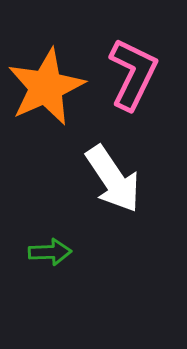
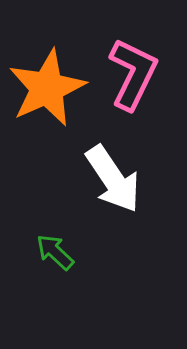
orange star: moved 1 px right, 1 px down
green arrow: moved 5 px right; rotated 135 degrees counterclockwise
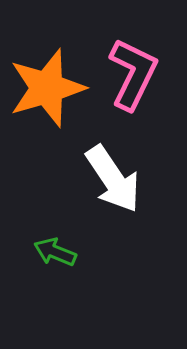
orange star: rotated 8 degrees clockwise
green arrow: rotated 21 degrees counterclockwise
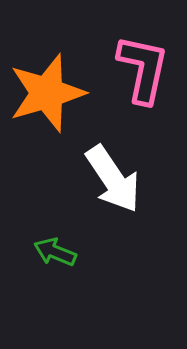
pink L-shape: moved 10 px right, 5 px up; rotated 14 degrees counterclockwise
orange star: moved 5 px down
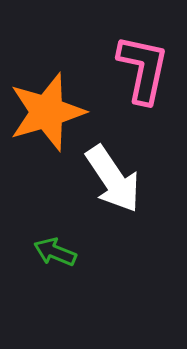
orange star: moved 19 px down
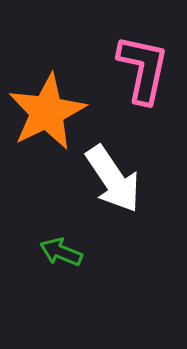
orange star: rotated 10 degrees counterclockwise
green arrow: moved 6 px right
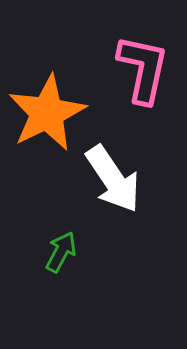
orange star: moved 1 px down
green arrow: rotated 96 degrees clockwise
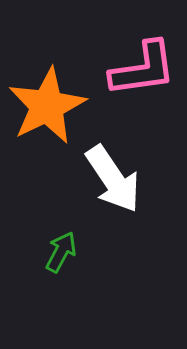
pink L-shape: rotated 70 degrees clockwise
orange star: moved 7 px up
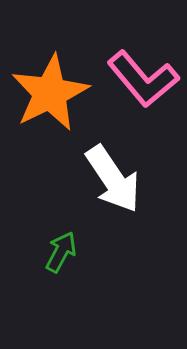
pink L-shape: moved 10 px down; rotated 58 degrees clockwise
orange star: moved 3 px right, 13 px up
